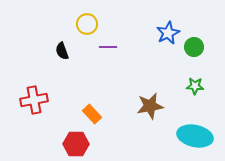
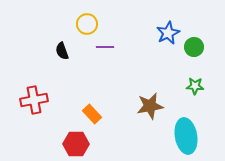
purple line: moved 3 px left
cyan ellipse: moved 9 px left; rotated 68 degrees clockwise
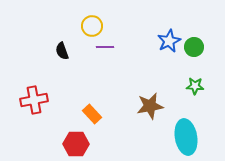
yellow circle: moved 5 px right, 2 px down
blue star: moved 1 px right, 8 px down
cyan ellipse: moved 1 px down
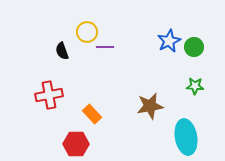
yellow circle: moved 5 px left, 6 px down
red cross: moved 15 px right, 5 px up
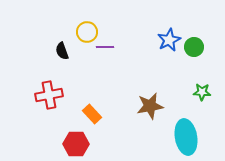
blue star: moved 1 px up
green star: moved 7 px right, 6 px down
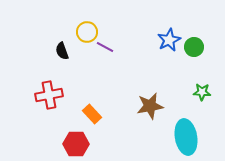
purple line: rotated 30 degrees clockwise
